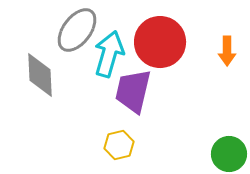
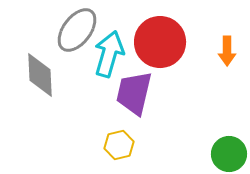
purple trapezoid: moved 1 px right, 2 px down
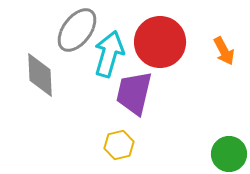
orange arrow: moved 3 px left; rotated 28 degrees counterclockwise
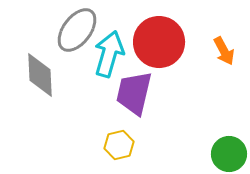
red circle: moved 1 px left
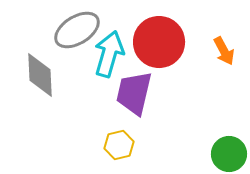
gray ellipse: rotated 21 degrees clockwise
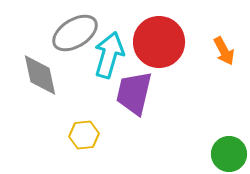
gray ellipse: moved 2 px left, 3 px down
cyan arrow: moved 1 px down
gray diamond: rotated 9 degrees counterclockwise
yellow hexagon: moved 35 px left, 10 px up; rotated 8 degrees clockwise
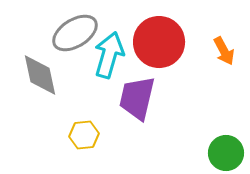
purple trapezoid: moved 3 px right, 5 px down
green circle: moved 3 px left, 1 px up
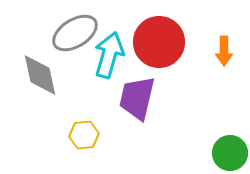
orange arrow: rotated 28 degrees clockwise
green circle: moved 4 px right
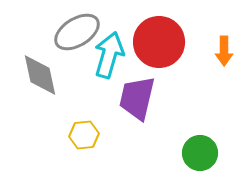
gray ellipse: moved 2 px right, 1 px up
green circle: moved 30 px left
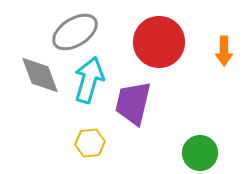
gray ellipse: moved 2 px left
cyan arrow: moved 20 px left, 25 px down
gray diamond: rotated 9 degrees counterclockwise
purple trapezoid: moved 4 px left, 5 px down
yellow hexagon: moved 6 px right, 8 px down
